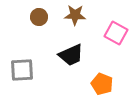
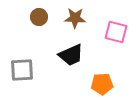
brown star: moved 3 px down
pink square: moved 1 px up; rotated 15 degrees counterclockwise
orange pentagon: rotated 25 degrees counterclockwise
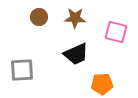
black trapezoid: moved 5 px right, 1 px up
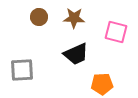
brown star: moved 1 px left
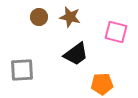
brown star: moved 4 px left, 1 px up; rotated 10 degrees clockwise
black trapezoid: rotated 12 degrees counterclockwise
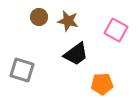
brown star: moved 2 px left, 4 px down
pink square: moved 2 px up; rotated 15 degrees clockwise
gray square: rotated 20 degrees clockwise
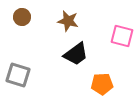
brown circle: moved 17 px left
pink square: moved 6 px right, 6 px down; rotated 15 degrees counterclockwise
gray square: moved 4 px left, 5 px down
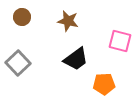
pink square: moved 2 px left, 5 px down
black trapezoid: moved 5 px down
gray square: moved 12 px up; rotated 30 degrees clockwise
orange pentagon: moved 2 px right
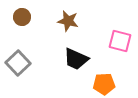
black trapezoid: rotated 60 degrees clockwise
